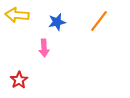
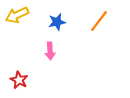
yellow arrow: rotated 30 degrees counterclockwise
pink arrow: moved 6 px right, 3 px down
red star: rotated 12 degrees counterclockwise
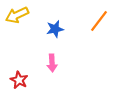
blue star: moved 2 px left, 7 px down
pink arrow: moved 2 px right, 12 px down
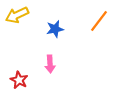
pink arrow: moved 2 px left, 1 px down
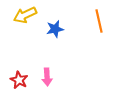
yellow arrow: moved 8 px right
orange line: rotated 50 degrees counterclockwise
pink arrow: moved 3 px left, 13 px down
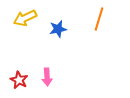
yellow arrow: moved 3 px down
orange line: moved 2 px up; rotated 30 degrees clockwise
blue star: moved 3 px right
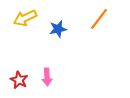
orange line: rotated 20 degrees clockwise
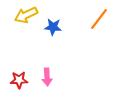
yellow arrow: moved 1 px right, 3 px up
blue star: moved 5 px left, 2 px up; rotated 18 degrees clockwise
red star: rotated 30 degrees counterclockwise
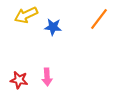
red star: rotated 12 degrees clockwise
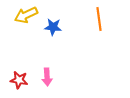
orange line: rotated 45 degrees counterclockwise
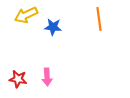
red star: moved 1 px left, 1 px up
